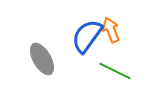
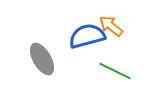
orange arrow: moved 4 px up; rotated 30 degrees counterclockwise
blue semicircle: rotated 39 degrees clockwise
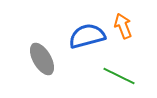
orange arrow: moved 12 px right; rotated 30 degrees clockwise
green line: moved 4 px right, 5 px down
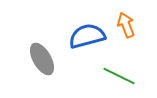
orange arrow: moved 3 px right, 1 px up
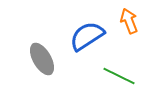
orange arrow: moved 3 px right, 4 px up
blue semicircle: rotated 18 degrees counterclockwise
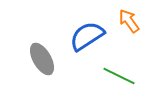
orange arrow: rotated 15 degrees counterclockwise
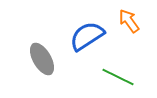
green line: moved 1 px left, 1 px down
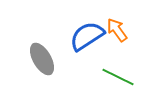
orange arrow: moved 12 px left, 9 px down
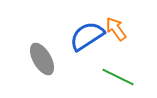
orange arrow: moved 1 px left, 1 px up
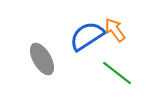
orange arrow: moved 1 px left, 1 px down
green line: moved 1 px left, 4 px up; rotated 12 degrees clockwise
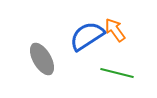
green line: rotated 24 degrees counterclockwise
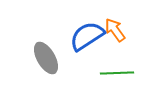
gray ellipse: moved 4 px right, 1 px up
green line: rotated 16 degrees counterclockwise
